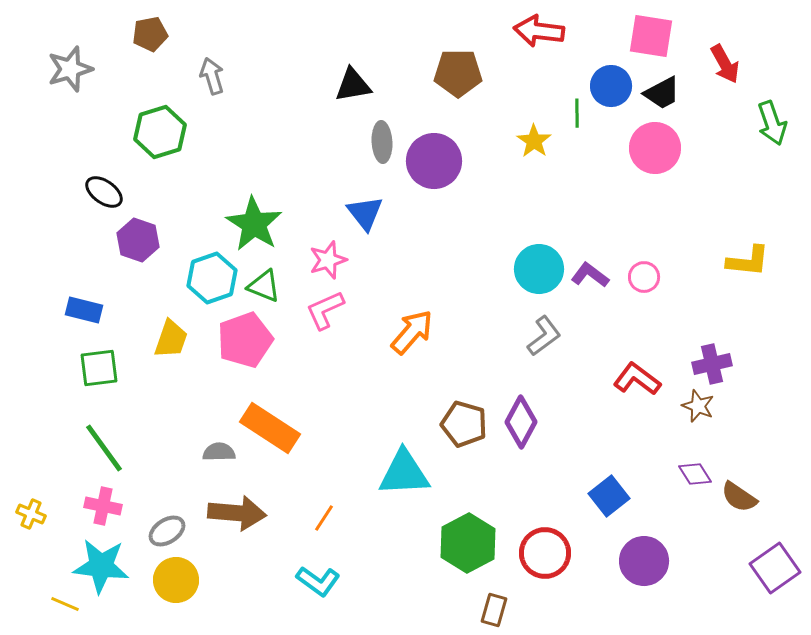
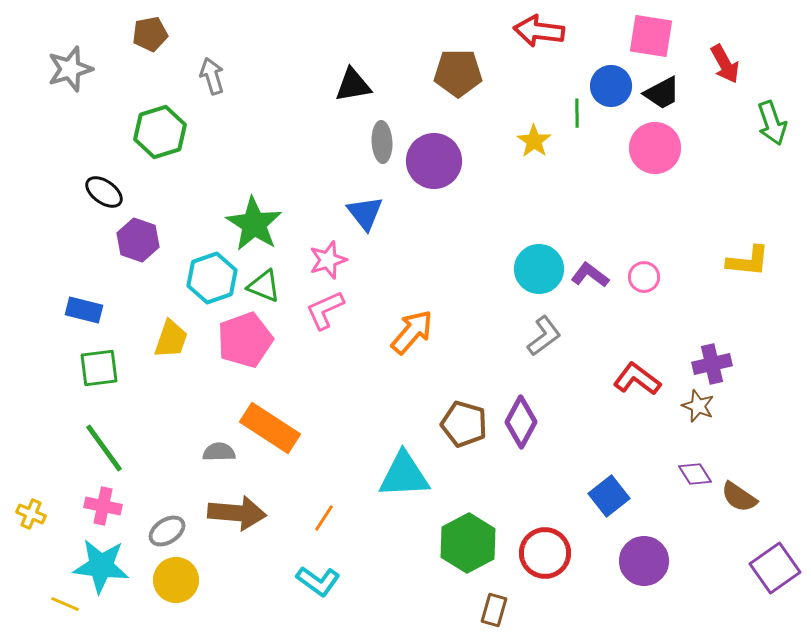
cyan triangle at (404, 473): moved 2 px down
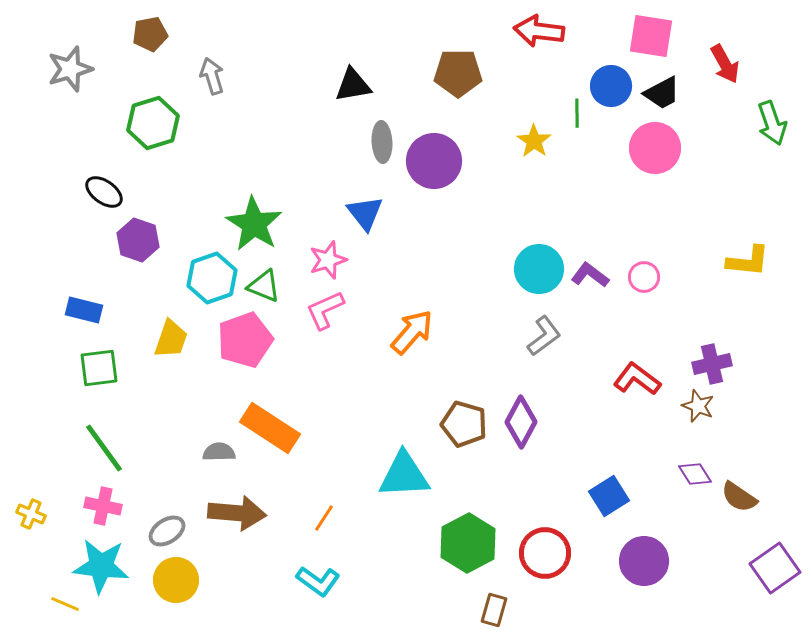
green hexagon at (160, 132): moved 7 px left, 9 px up
blue square at (609, 496): rotated 6 degrees clockwise
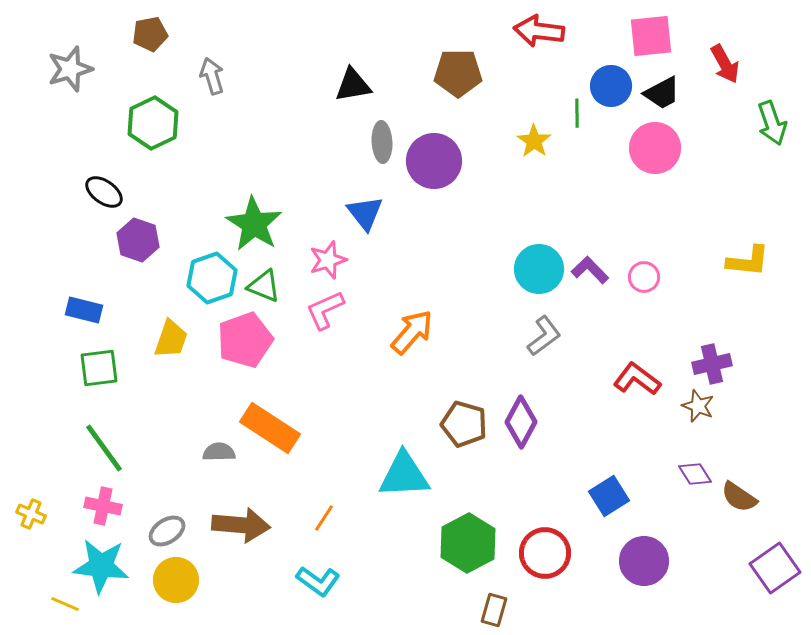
pink square at (651, 36): rotated 15 degrees counterclockwise
green hexagon at (153, 123): rotated 9 degrees counterclockwise
purple L-shape at (590, 275): moved 5 px up; rotated 9 degrees clockwise
brown arrow at (237, 513): moved 4 px right, 12 px down
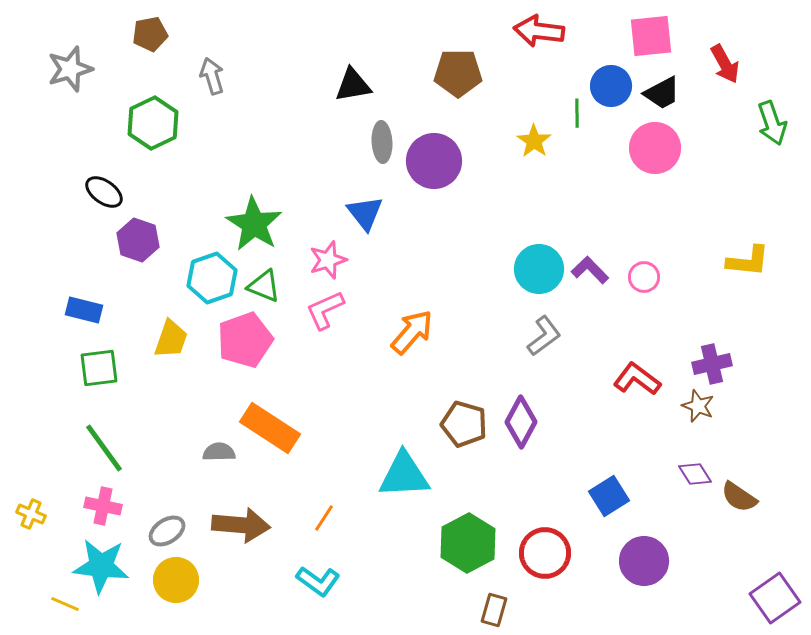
purple square at (775, 568): moved 30 px down
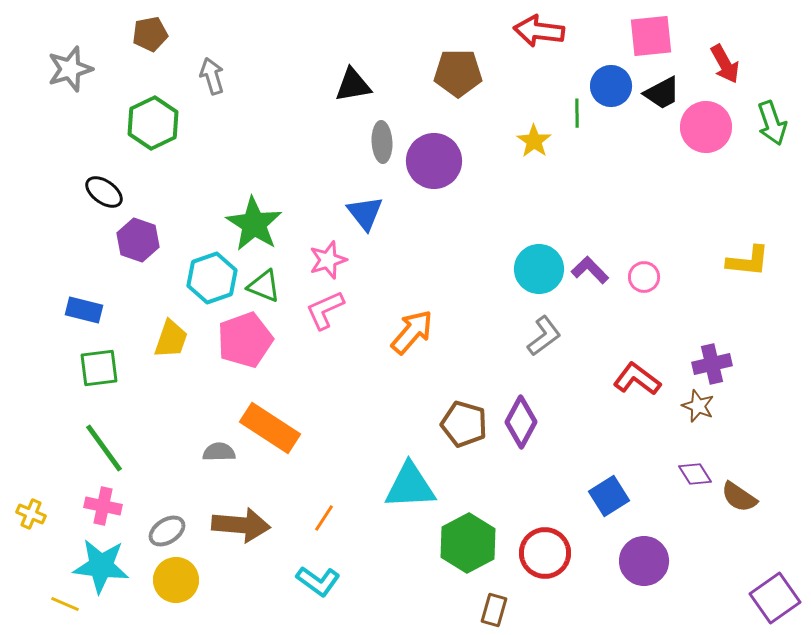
pink circle at (655, 148): moved 51 px right, 21 px up
cyan triangle at (404, 475): moved 6 px right, 11 px down
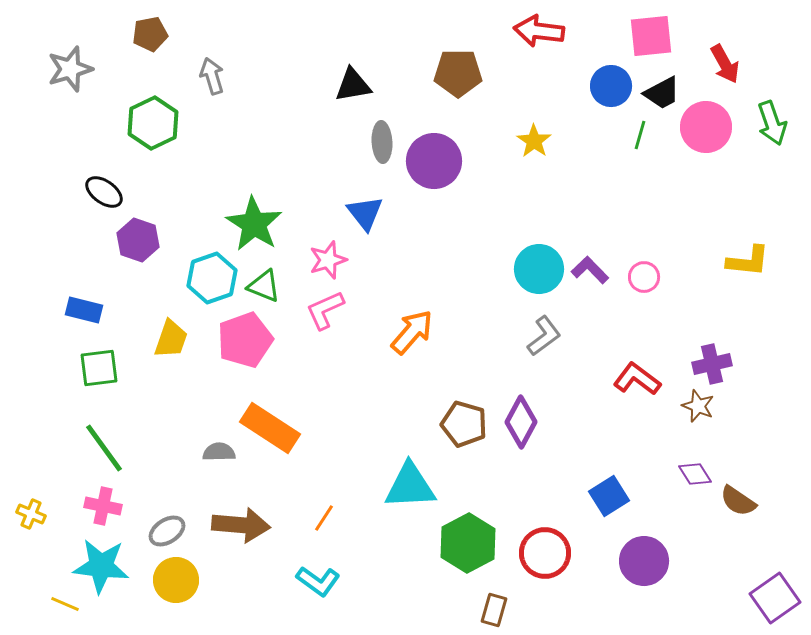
green line at (577, 113): moved 63 px right, 22 px down; rotated 16 degrees clockwise
brown semicircle at (739, 497): moved 1 px left, 4 px down
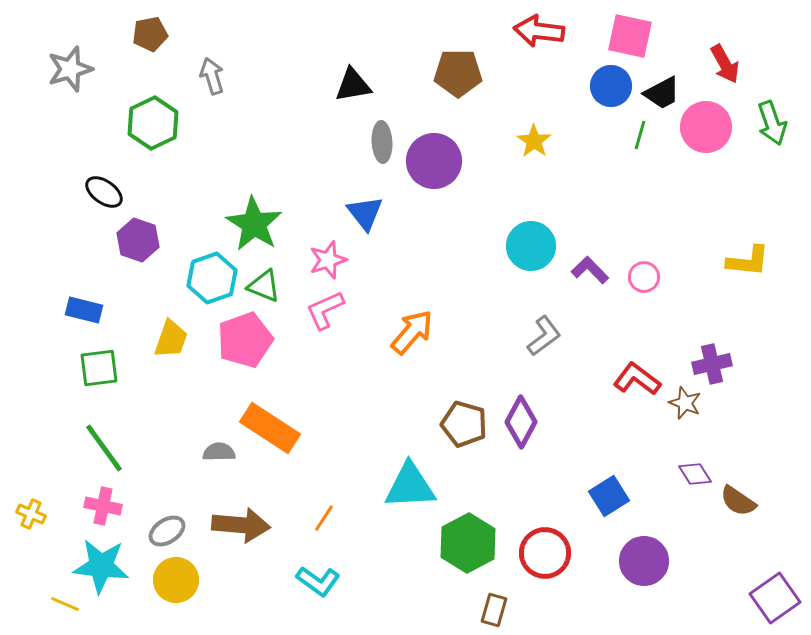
pink square at (651, 36): moved 21 px left; rotated 18 degrees clockwise
cyan circle at (539, 269): moved 8 px left, 23 px up
brown star at (698, 406): moved 13 px left, 3 px up
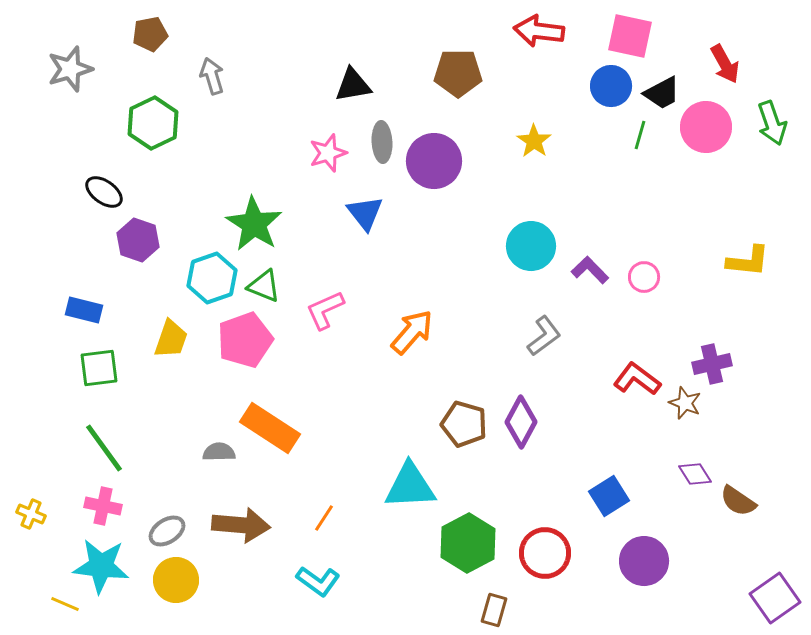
pink star at (328, 260): moved 107 px up
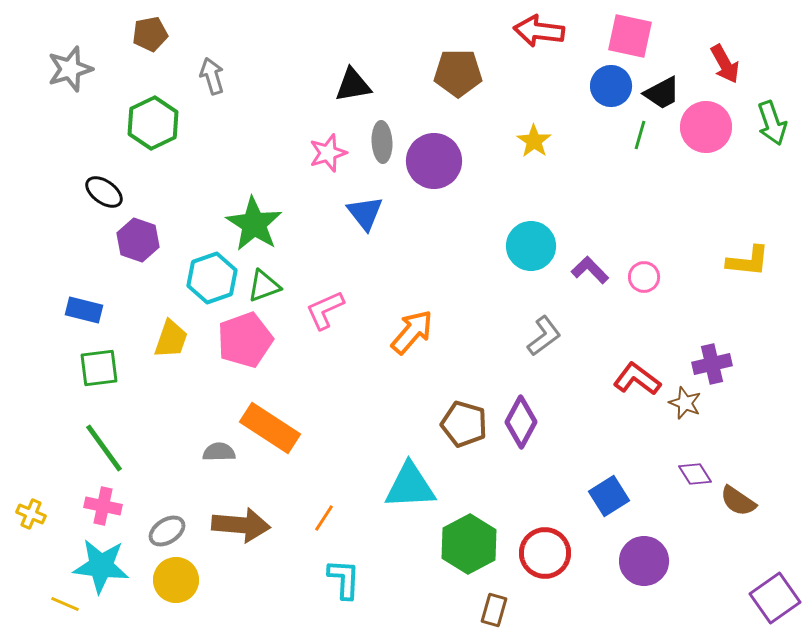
green triangle at (264, 286): rotated 42 degrees counterclockwise
green hexagon at (468, 543): moved 1 px right, 1 px down
cyan L-shape at (318, 581): moved 26 px right, 2 px up; rotated 123 degrees counterclockwise
